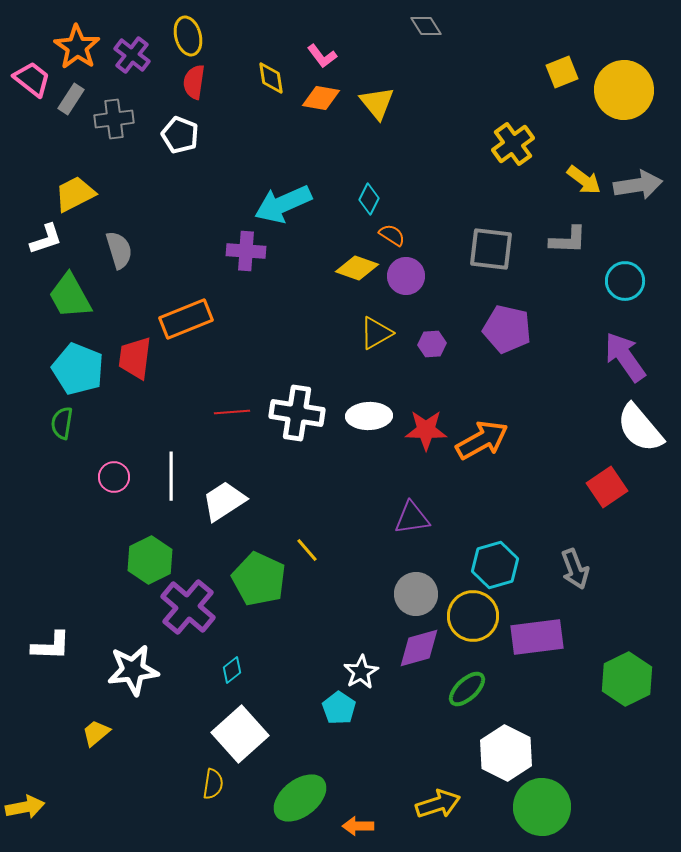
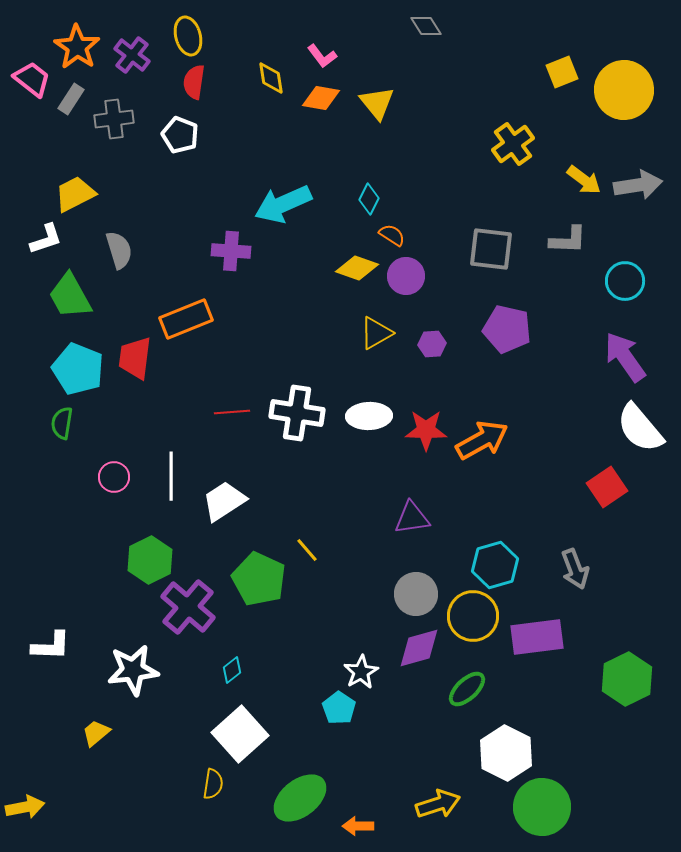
purple cross at (246, 251): moved 15 px left
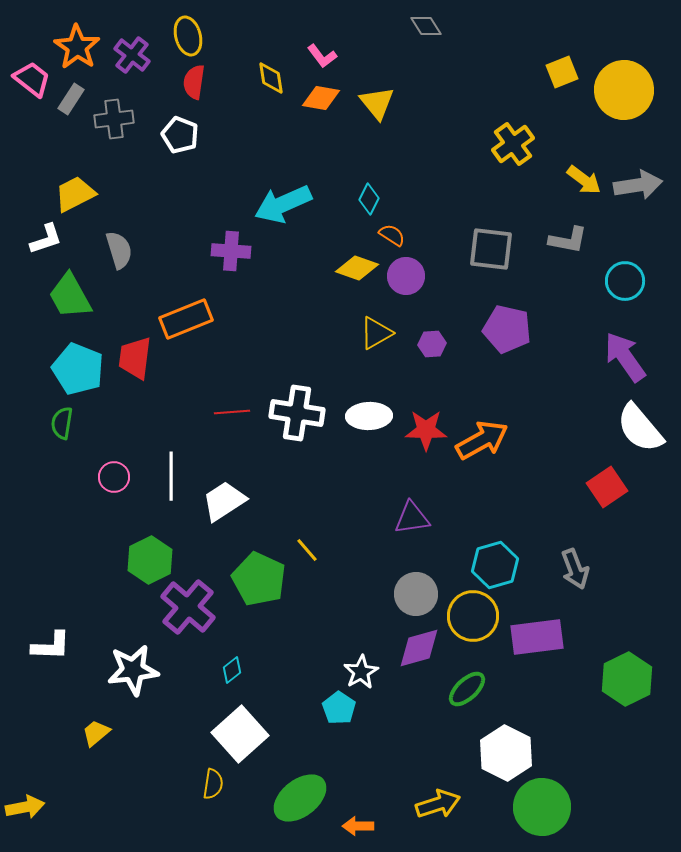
gray L-shape at (568, 240): rotated 9 degrees clockwise
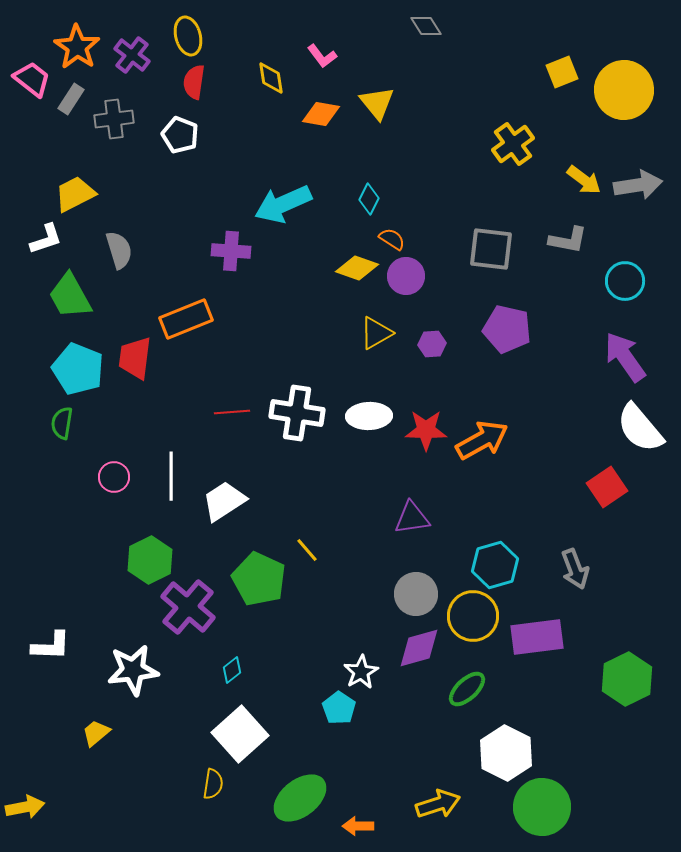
orange diamond at (321, 98): moved 16 px down
orange semicircle at (392, 235): moved 4 px down
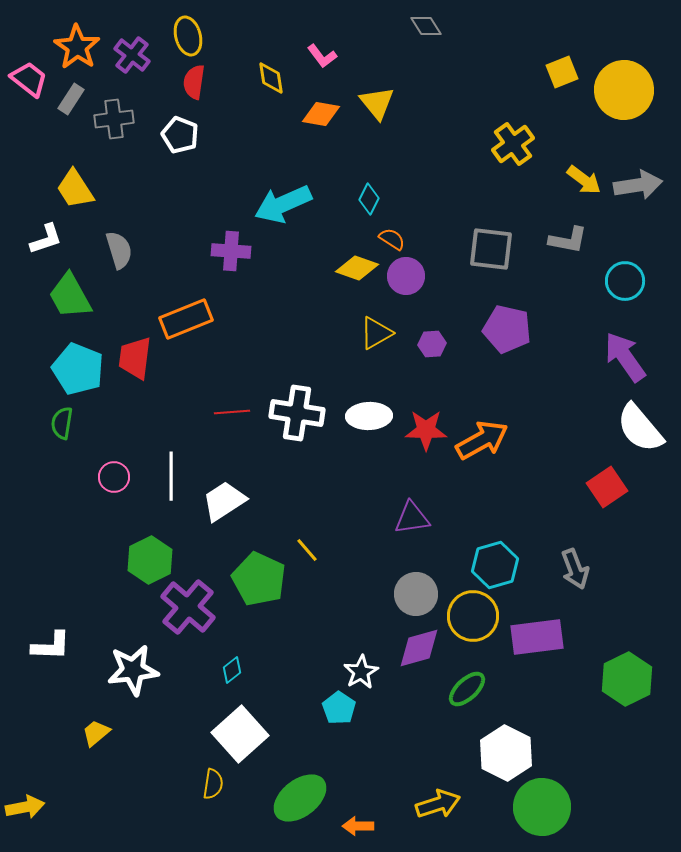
pink trapezoid at (32, 79): moved 3 px left
yellow trapezoid at (75, 194): moved 5 px up; rotated 96 degrees counterclockwise
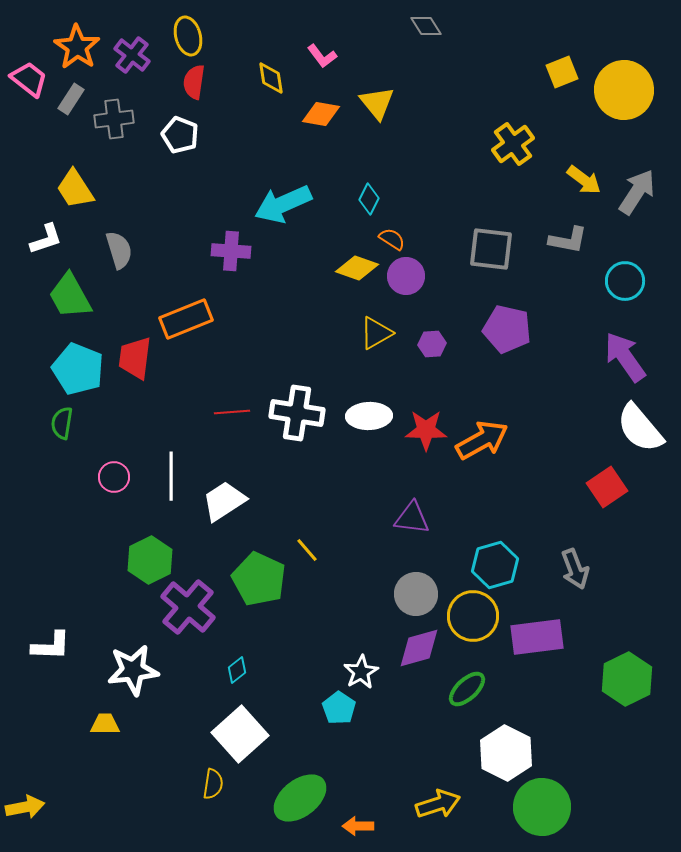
gray arrow at (638, 185): moved 1 px left, 7 px down; rotated 48 degrees counterclockwise
purple triangle at (412, 518): rotated 15 degrees clockwise
cyan diamond at (232, 670): moved 5 px right
yellow trapezoid at (96, 733): moved 9 px right, 9 px up; rotated 40 degrees clockwise
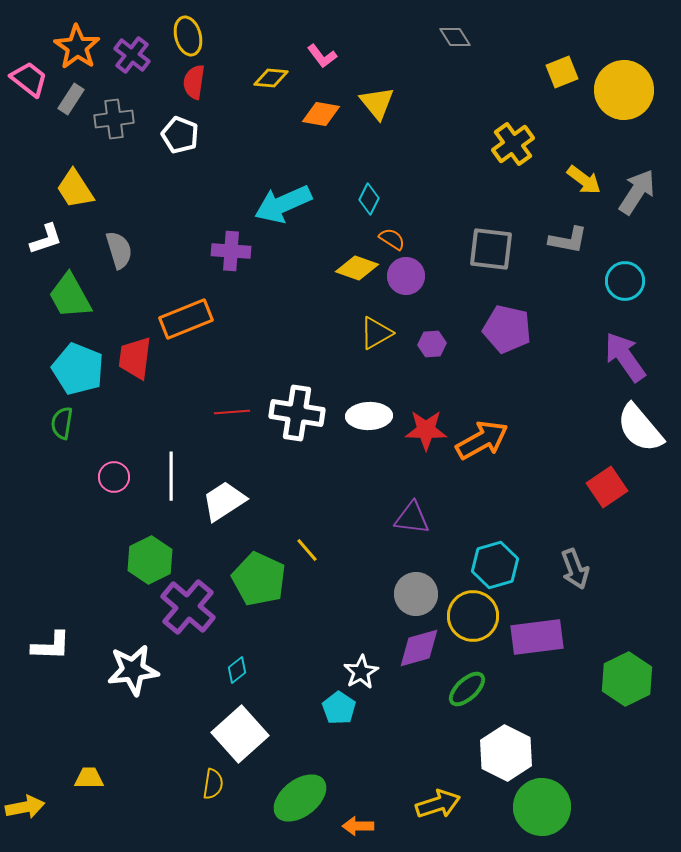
gray diamond at (426, 26): moved 29 px right, 11 px down
yellow diamond at (271, 78): rotated 76 degrees counterclockwise
yellow trapezoid at (105, 724): moved 16 px left, 54 px down
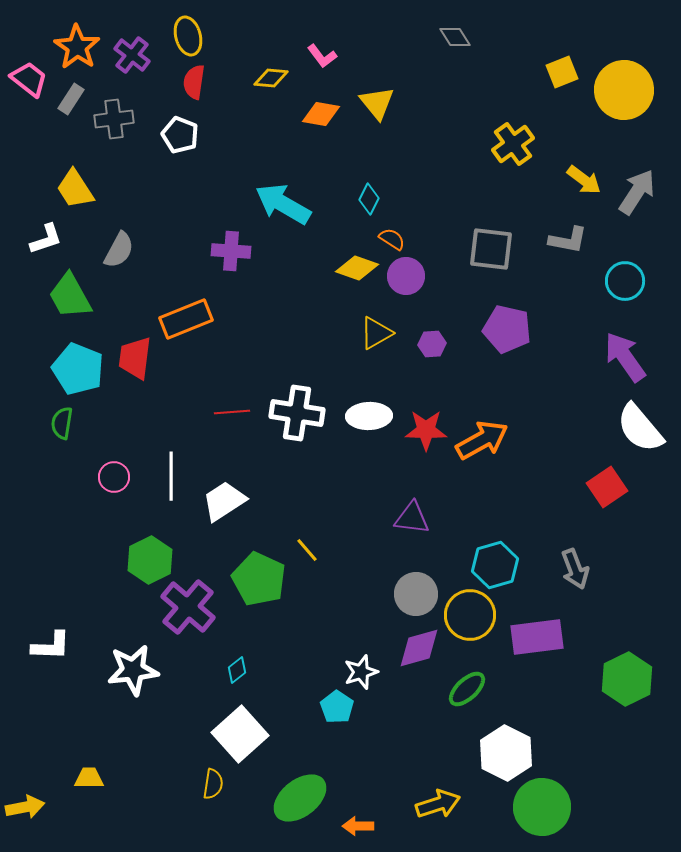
cyan arrow at (283, 204): rotated 54 degrees clockwise
gray semicircle at (119, 250): rotated 45 degrees clockwise
yellow circle at (473, 616): moved 3 px left, 1 px up
white star at (361, 672): rotated 12 degrees clockwise
cyan pentagon at (339, 708): moved 2 px left, 1 px up
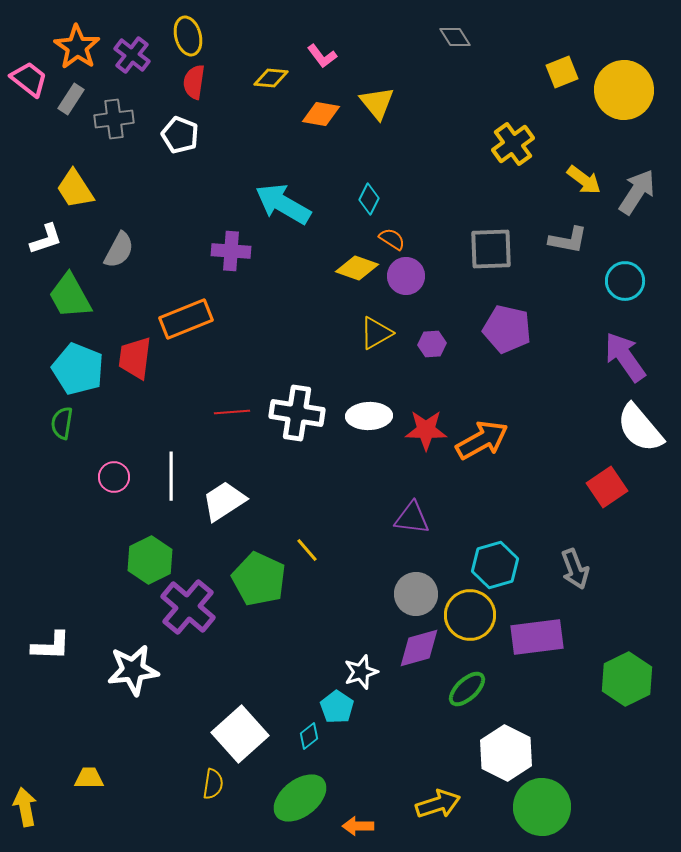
gray square at (491, 249): rotated 9 degrees counterclockwise
cyan diamond at (237, 670): moved 72 px right, 66 px down
yellow arrow at (25, 807): rotated 90 degrees counterclockwise
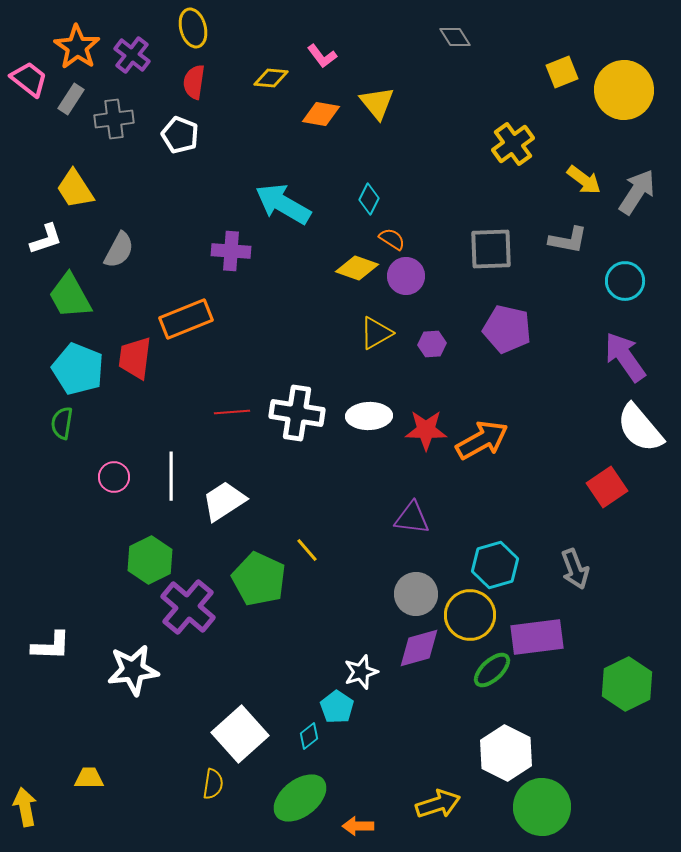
yellow ellipse at (188, 36): moved 5 px right, 8 px up
green hexagon at (627, 679): moved 5 px down
green ellipse at (467, 689): moved 25 px right, 19 px up
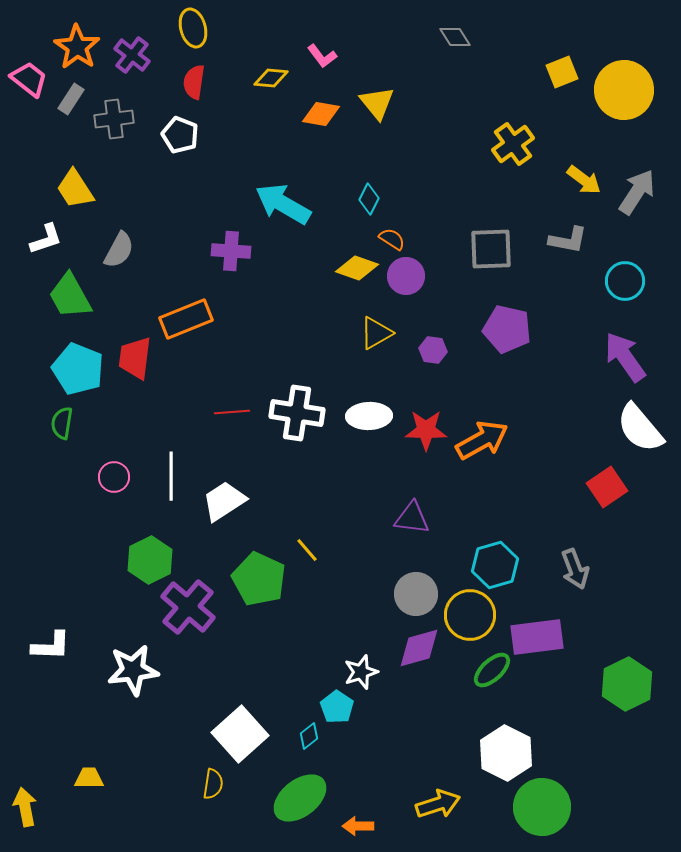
purple hexagon at (432, 344): moved 1 px right, 6 px down; rotated 12 degrees clockwise
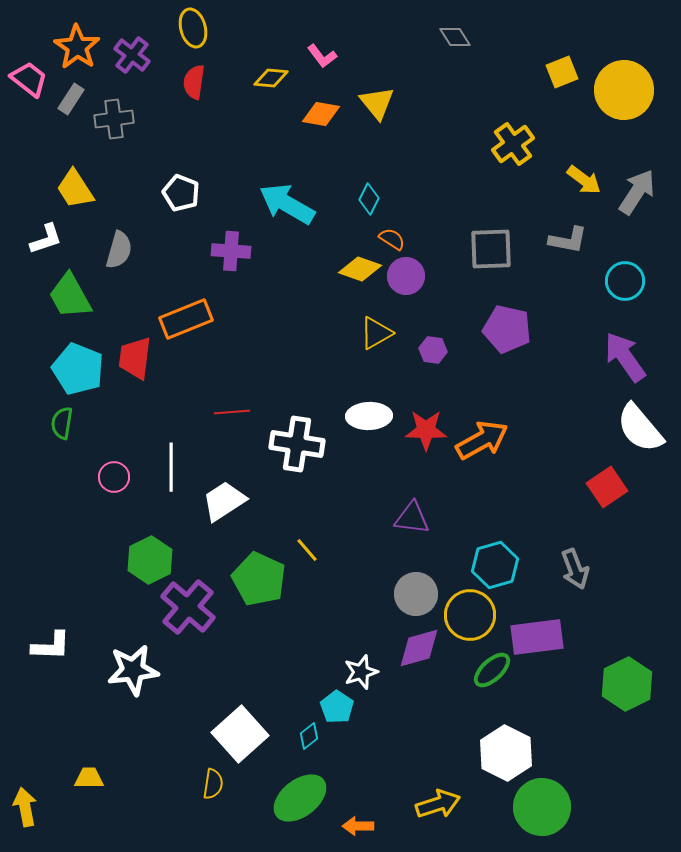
white pentagon at (180, 135): moved 1 px right, 58 px down
cyan arrow at (283, 204): moved 4 px right
gray semicircle at (119, 250): rotated 12 degrees counterclockwise
yellow diamond at (357, 268): moved 3 px right, 1 px down
white cross at (297, 413): moved 31 px down
white line at (171, 476): moved 9 px up
